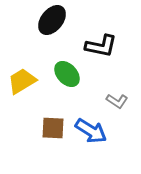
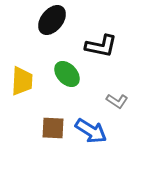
yellow trapezoid: rotated 124 degrees clockwise
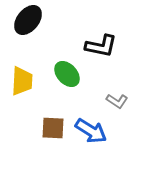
black ellipse: moved 24 px left
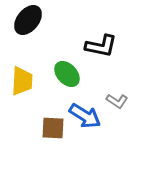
blue arrow: moved 6 px left, 15 px up
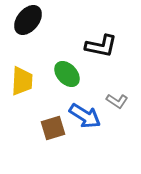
brown square: rotated 20 degrees counterclockwise
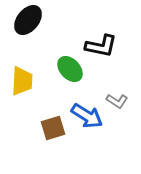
green ellipse: moved 3 px right, 5 px up
blue arrow: moved 2 px right
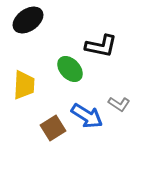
black ellipse: rotated 16 degrees clockwise
yellow trapezoid: moved 2 px right, 4 px down
gray L-shape: moved 2 px right, 3 px down
brown square: rotated 15 degrees counterclockwise
